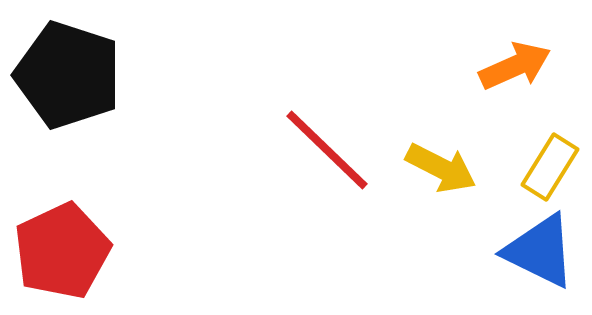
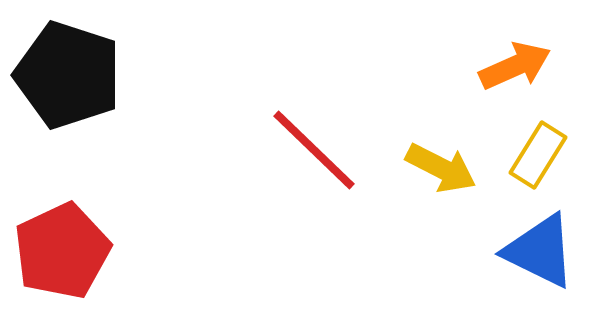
red line: moved 13 px left
yellow rectangle: moved 12 px left, 12 px up
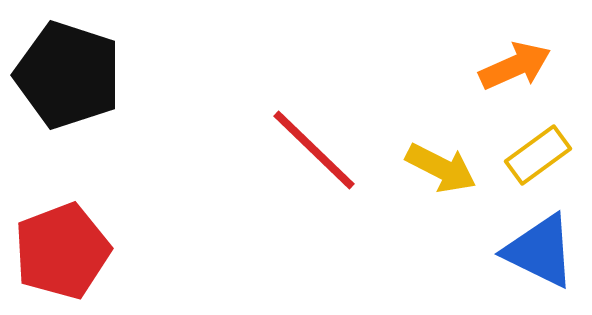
yellow rectangle: rotated 22 degrees clockwise
red pentagon: rotated 4 degrees clockwise
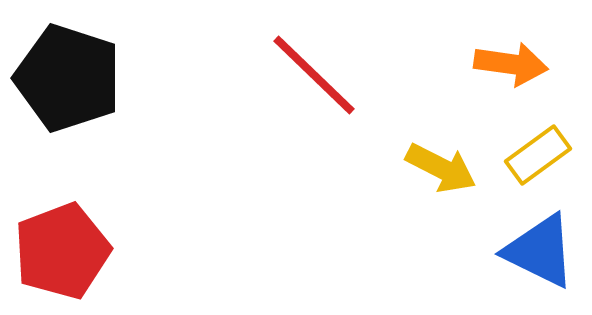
orange arrow: moved 4 px left, 2 px up; rotated 32 degrees clockwise
black pentagon: moved 3 px down
red line: moved 75 px up
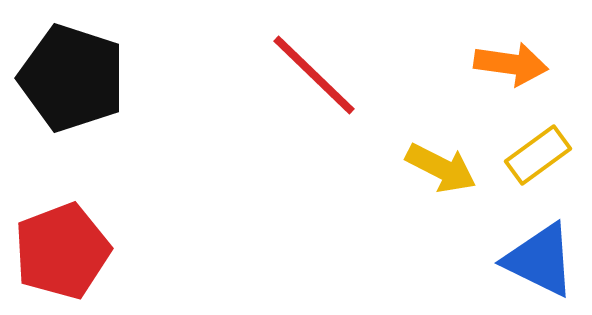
black pentagon: moved 4 px right
blue triangle: moved 9 px down
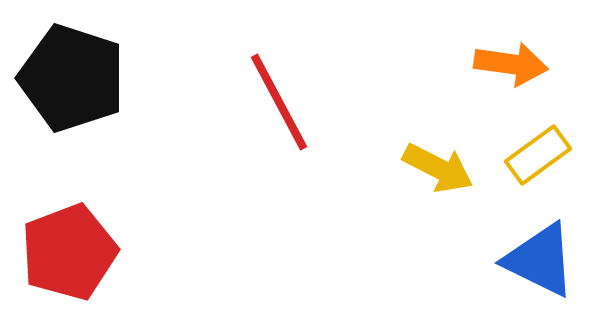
red line: moved 35 px left, 27 px down; rotated 18 degrees clockwise
yellow arrow: moved 3 px left
red pentagon: moved 7 px right, 1 px down
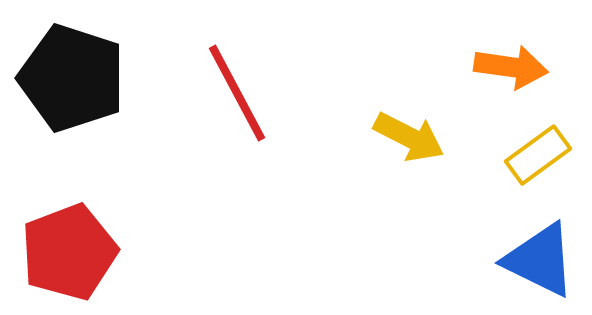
orange arrow: moved 3 px down
red line: moved 42 px left, 9 px up
yellow arrow: moved 29 px left, 31 px up
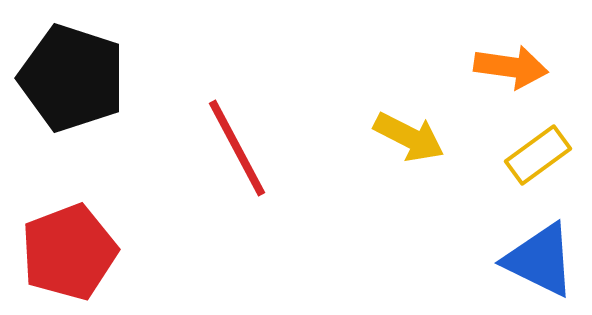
red line: moved 55 px down
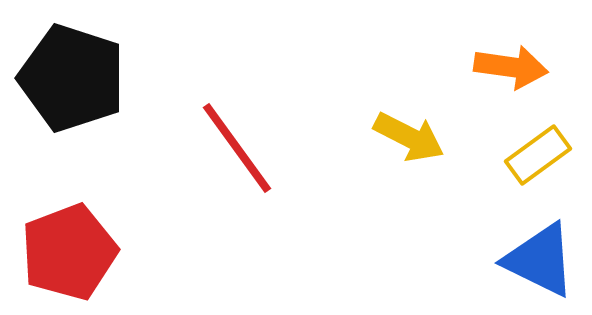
red line: rotated 8 degrees counterclockwise
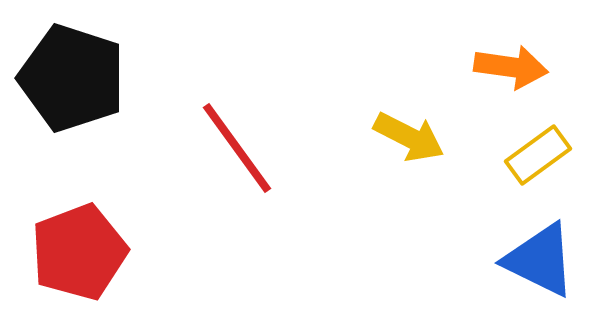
red pentagon: moved 10 px right
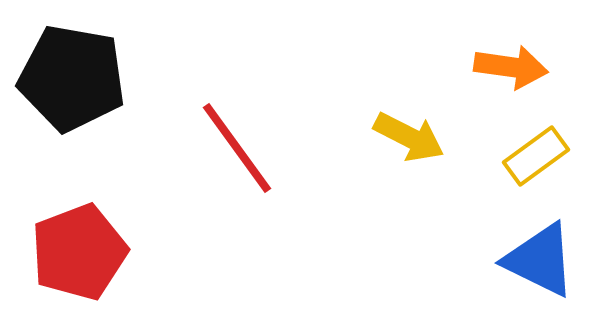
black pentagon: rotated 8 degrees counterclockwise
yellow rectangle: moved 2 px left, 1 px down
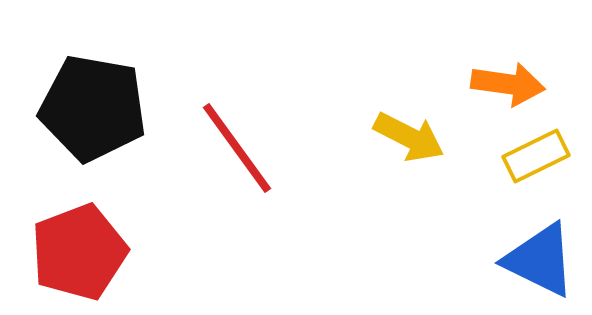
orange arrow: moved 3 px left, 17 px down
black pentagon: moved 21 px right, 30 px down
yellow rectangle: rotated 10 degrees clockwise
